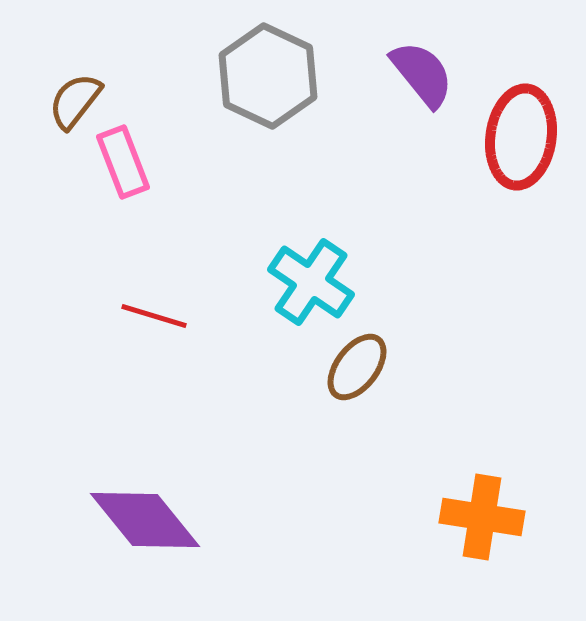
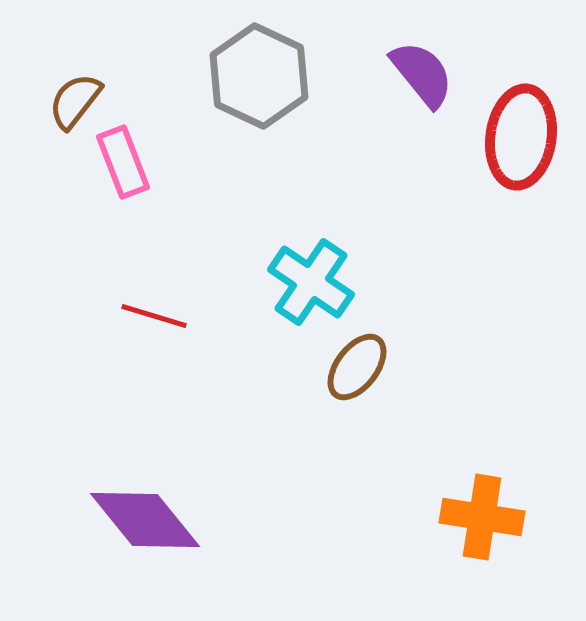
gray hexagon: moved 9 px left
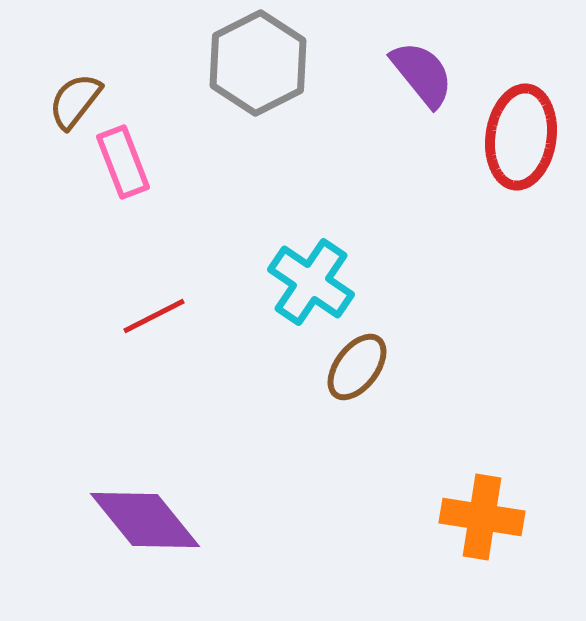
gray hexagon: moved 1 px left, 13 px up; rotated 8 degrees clockwise
red line: rotated 44 degrees counterclockwise
